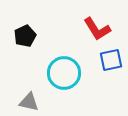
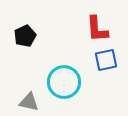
red L-shape: rotated 28 degrees clockwise
blue square: moved 5 px left
cyan circle: moved 9 px down
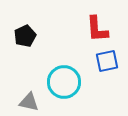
blue square: moved 1 px right, 1 px down
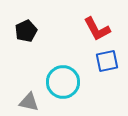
red L-shape: rotated 24 degrees counterclockwise
black pentagon: moved 1 px right, 5 px up
cyan circle: moved 1 px left
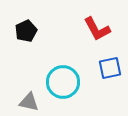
blue square: moved 3 px right, 7 px down
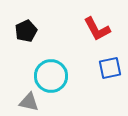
cyan circle: moved 12 px left, 6 px up
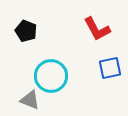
black pentagon: rotated 25 degrees counterclockwise
gray triangle: moved 1 px right, 2 px up; rotated 10 degrees clockwise
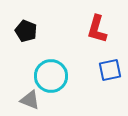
red L-shape: rotated 44 degrees clockwise
blue square: moved 2 px down
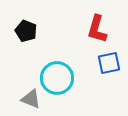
blue square: moved 1 px left, 7 px up
cyan circle: moved 6 px right, 2 px down
gray triangle: moved 1 px right, 1 px up
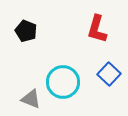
blue square: moved 11 px down; rotated 35 degrees counterclockwise
cyan circle: moved 6 px right, 4 px down
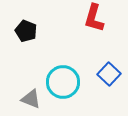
red L-shape: moved 3 px left, 11 px up
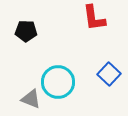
red L-shape: rotated 24 degrees counterclockwise
black pentagon: rotated 20 degrees counterclockwise
cyan circle: moved 5 px left
